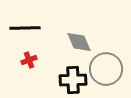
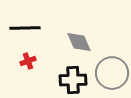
red cross: moved 1 px left, 1 px down
gray circle: moved 6 px right, 4 px down
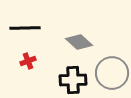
gray diamond: rotated 24 degrees counterclockwise
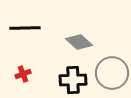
red cross: moved 5 px left, 13 px down
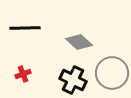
black cross: rotated 28 degrees clockwise
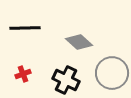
black cross: moved 7 px left
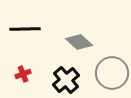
black line: moved 1 px down
black cross: rotated 24 degrees clockwise
